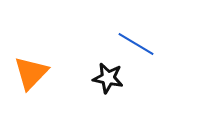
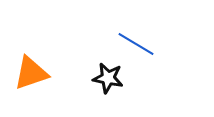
orange triangle: rotated 27 degrees clockwise
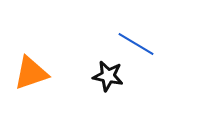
black star: moved 2 px up
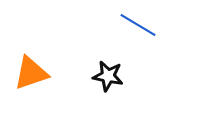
blue line: moved 2 px right, 19 px up
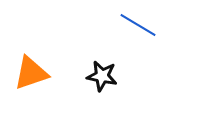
black star: moved 6 px left
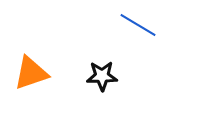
black star: rotated 12 degrees counterclockwise
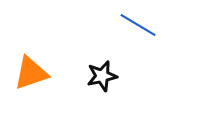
black star: rotated 12 degrees counterclockwise
